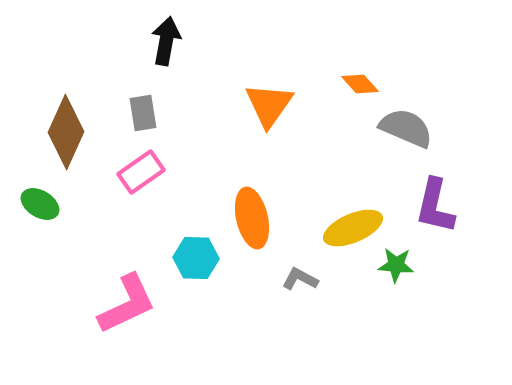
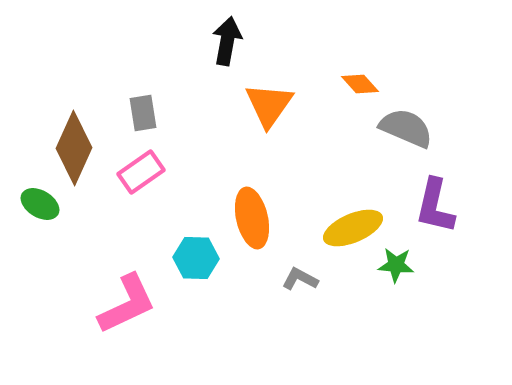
black arrow: moved 61 px right
brown diamond: moved 8 px right, 16 px down
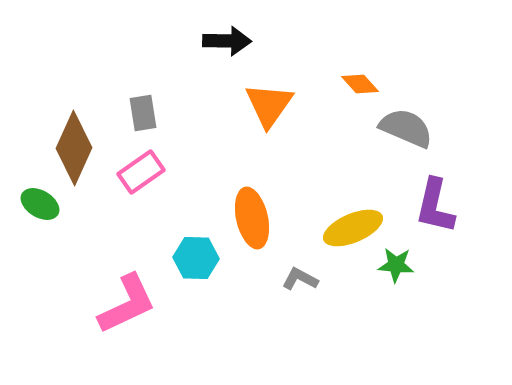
black arrow: rotated 81 degrees clockwise
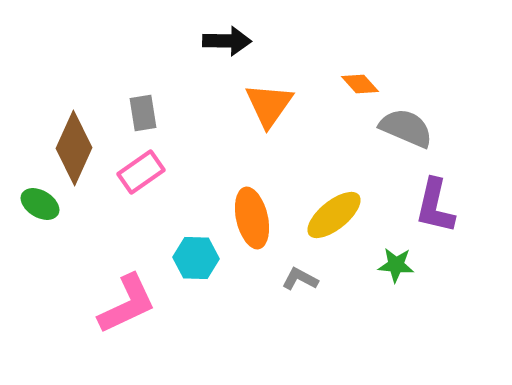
yellow ellipse: moved 19 px left, 13 px up; rotated 16 degrees counterclockwise
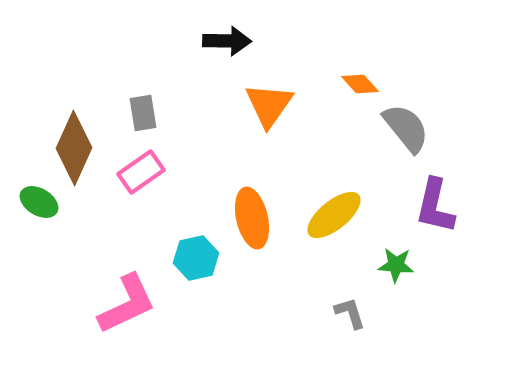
gray semicircle: rotated 28 degrees clockwise
green ellipse: moved 1 px left, 2 px up
cyan hexagon: rotated 15 degrees counterclockwise
gray L-shape: moved 50 px right, 34 px down; rotated 45 degrees clockwise
